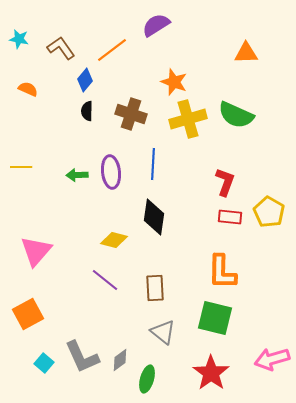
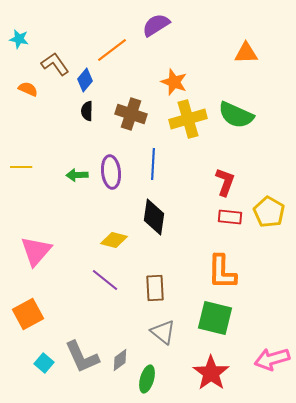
brown L-shape: moved 6 px left, 16 px down
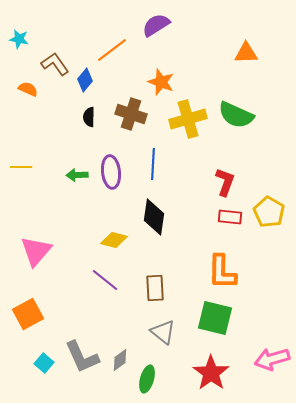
orange star: moved 13 px left
black semicircle: moved 2 px right, 6 px down
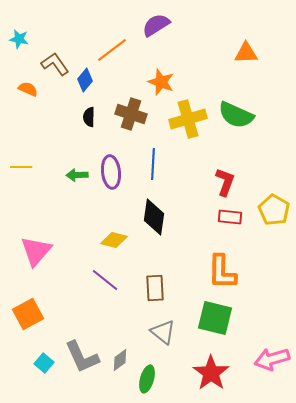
yellow pentagon: moved 5 px right, 2 px up
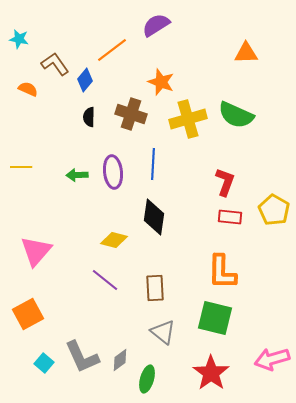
purple ellipse: moved 2 px right
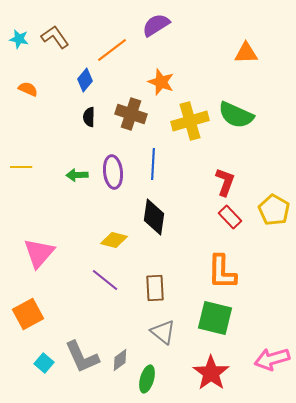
brown L-shape: moved 27 px up
yellow cross: moved 2 px right, 2 px down
red rectangle: rotated 40 degrees clockwise
pink triangle: moved 3 px right, 2 px down
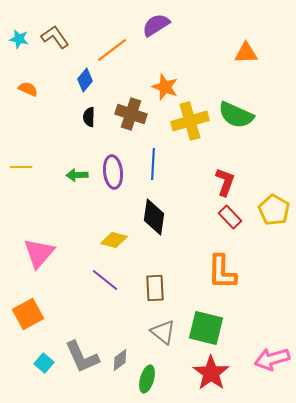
orange star: moved 4 px right, 5 px down
green square: moved 9 px left, 10 px down
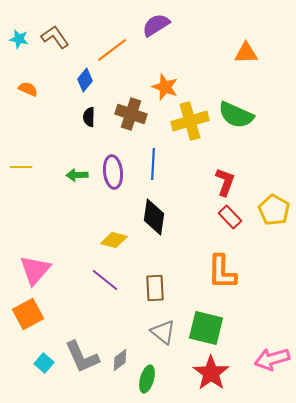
pink triangle: moved 4 px left, 17 px down
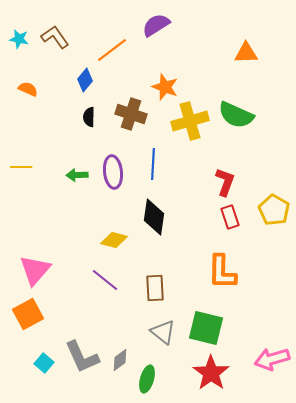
red rectangle: rotated 25 degrees clockwise
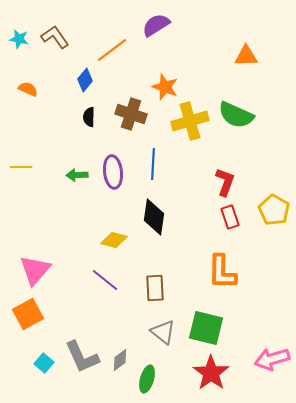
orange triangle: moved 3 px down
